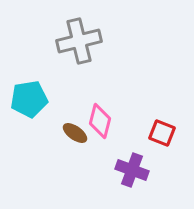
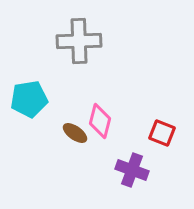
gray cross: rotated 12 degrees clockwise
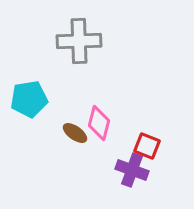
pink diamond: moved 1 px left, 2 px down
red square: moved 15 px left, 13 px down
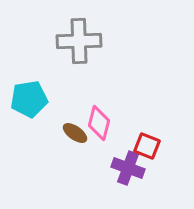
purple cross: moved 4 px left, 2 px up
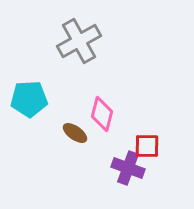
gray cross: rotated 27 degrees counterclockwise
cyan pentagon: rotated 6 degrees clockwise
pink diamond: moved 3 px right, 9 px up
red square: rotated 20 degrees counterclockwise
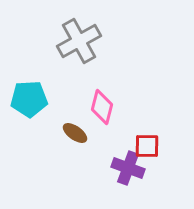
pink diamond: moved 7 px up
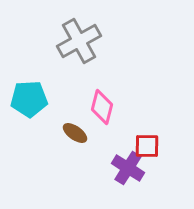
purple cross: rotated 12 degrees clockwise
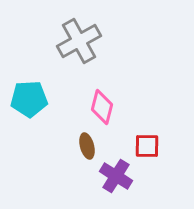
brown ellipse: moved 12 px right, 13 px down; rotated 40 degrees clockwise
purple cross: moved 12 px left, 8 px down
